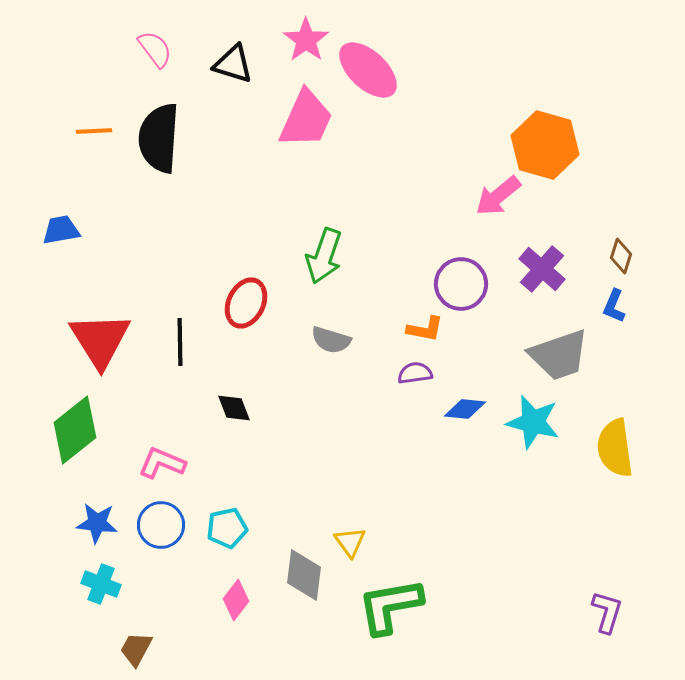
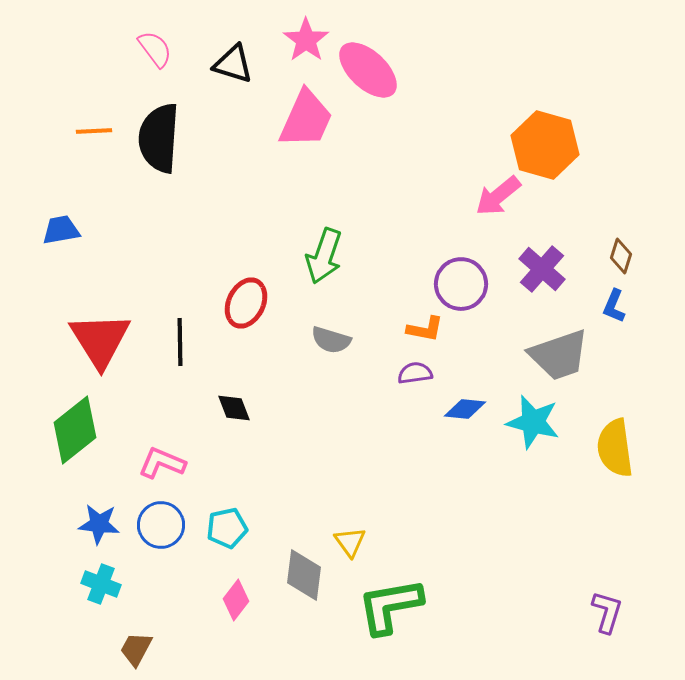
blue star: moved 2 px right, 1 px down
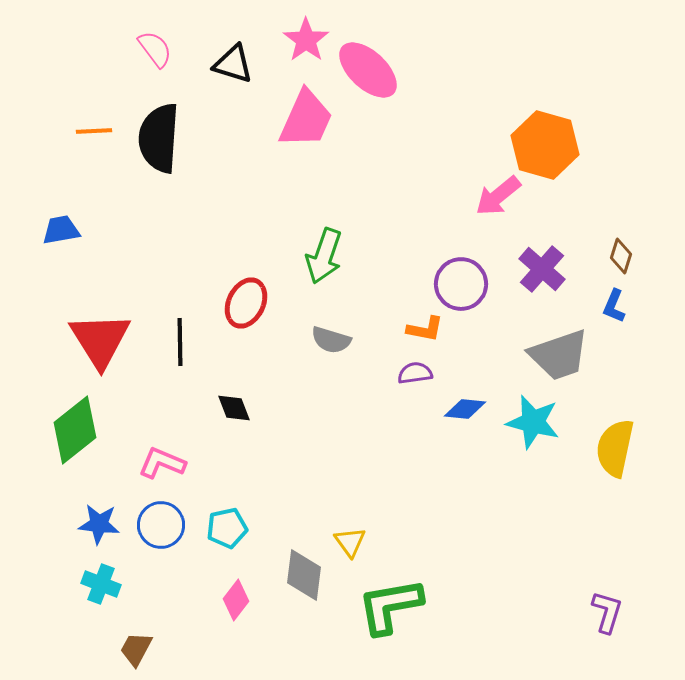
yellow semicircle: rotated 20 degrees clockwise
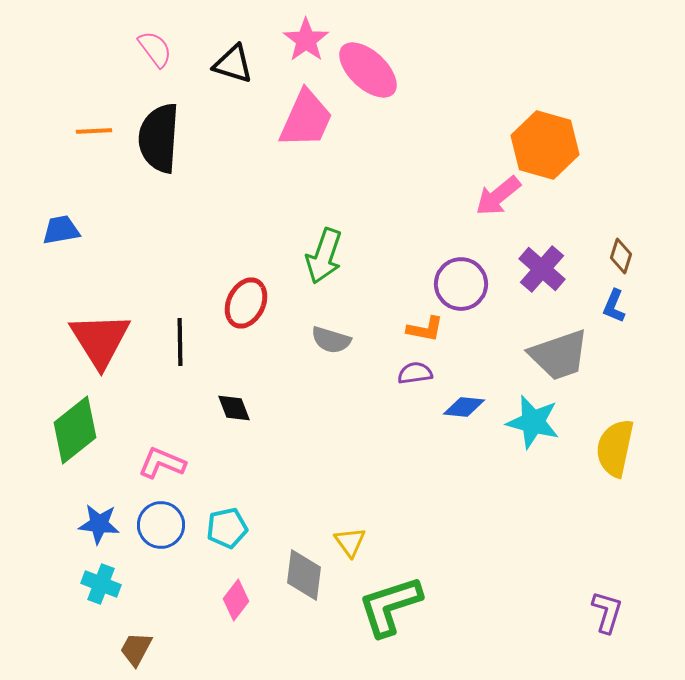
blue diamond: moved 1 px left, 2 px up
green L-shape: rotated 8 degrees counterclockwise
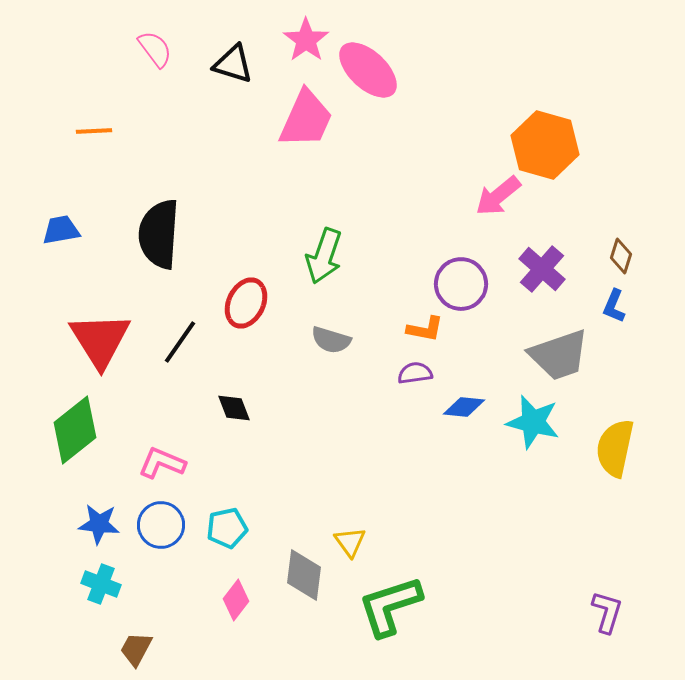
black semicircle: moved 96 px down
black line: rotated 36 degrees clockwise
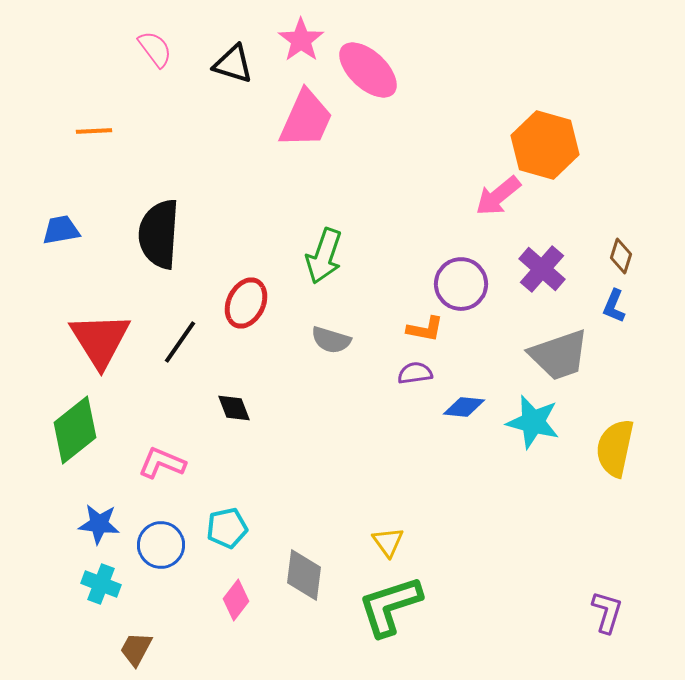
pink star: moved 5 px left
blue circle: moved 20 px down
yellow triangle: moved 38 px right
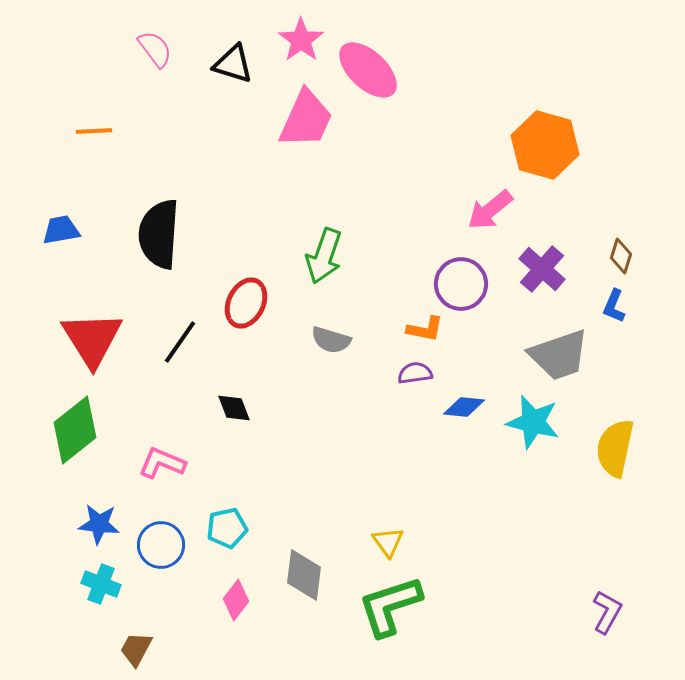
pink arrow: moved 8 px left, 14 px down
red triangle: moved 8 px left, 1 px up
purple L-shape: rotated 12 degrees clockwise
